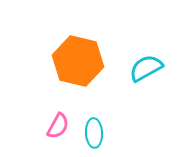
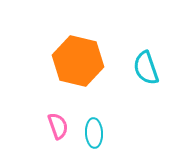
cyan semicircle: rotated 80 degrees counterclockwise
pink semicircle: rotated 48 degrees counterclockwise
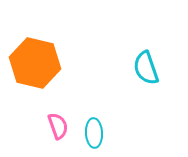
orange hexagon: moved 43 px left, 2 px down
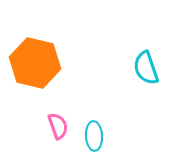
cyan ellipse: moved 3 px down
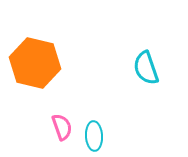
pink semicircle: moved 4 px right, 1 px down
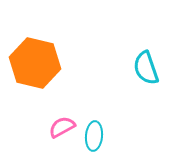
pink semicircle: rotated 100 degrees counterclockwise
cyan ellipse: rotated 8 degrees clockwise
